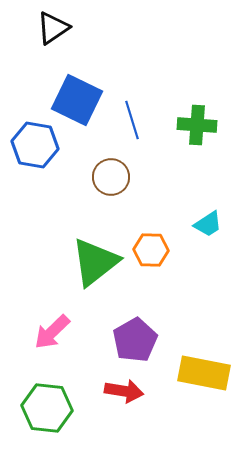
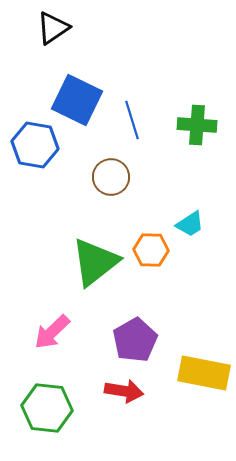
cyan trapezoid: moved 18 px left
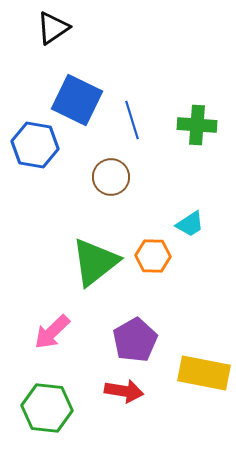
orange hexagon: moved 2 px right, 6 px down
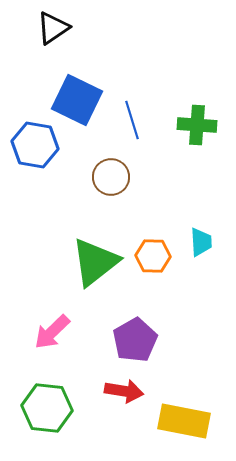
cyan trapezoid: moved 11 px right, 18 px down; rotated 60 degrees counterclockwise
yellow rectangle: moved 20 px left, 48 px down
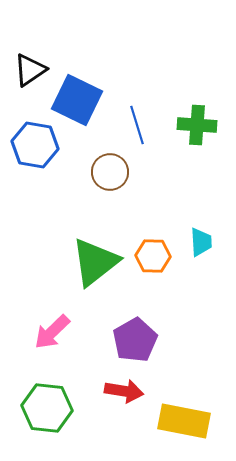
black triangle: moved 23 px left, 42 px down
blue line: moved 5 px right, 5 px down
brown circle: moved 1 px left, 5 px up
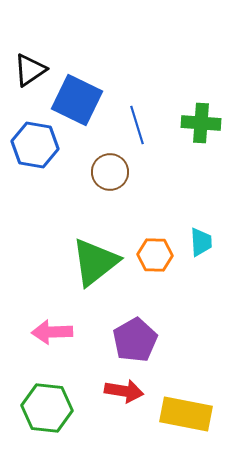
green cross: moved 4 px right, 2 px up
orange hexagon: moved 2 px right, 1 px up
pink arrow: rotated 42 degrees clockwise
yellow rectangle: moved 2 px right, 7 px up
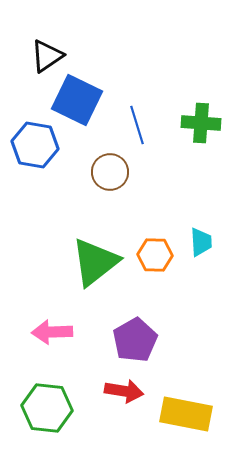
black triangle: moved 17 px right, 14 px up
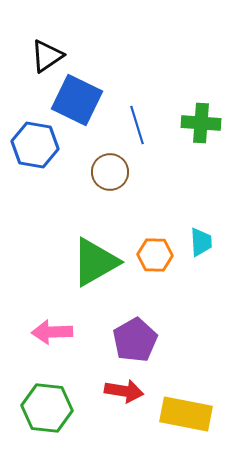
green triangle: rotated 8 degrees clockwise
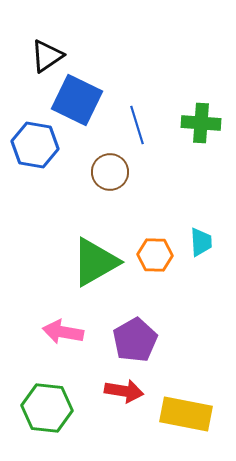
pink arrow: moved 11 px right; rotated 12 degrees clockwise
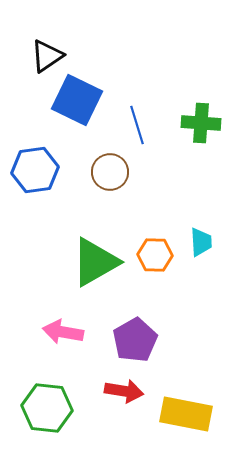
blue hexagon: moved 25 px down; rotated 18 degrees counterclockwise
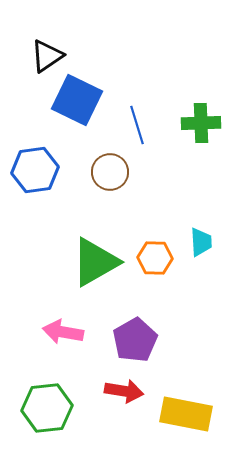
green cross: rotated 6 degrees counterclockwise
orange hexagon: moved 3 px down
green hexagon: rotated 12 degrees counterclockwise
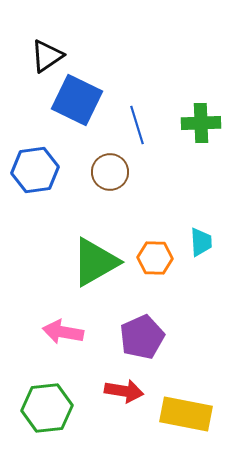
purple pentagon: moved 7 px right, 3 px up; rotated 6 degrees clockwise
